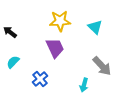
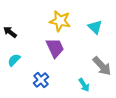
yellow star: rotated 15 degrees clockwise
cyan semicircle: moved 1 px right, 2 px up
blue cross: moved 1 px right, 1 px down
cyan arrow: rotated 48 degrees counterclockwise
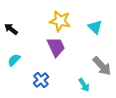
black arrow: moved 1 px right, 3 px up
purple trapezoid: moved 1 px right, 1 px up
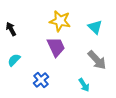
black arrow: rotated 24 degrees clockwise
gray arrow: moved 5 px left, 6 px up
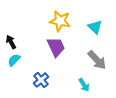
black arrow: moved 13 px down
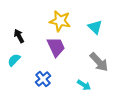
black arrow: moved 8 px right, 6 px up
gray arrow: moved 2 px right, 2 px down
blue cross: moved 2 px right, 1 px up
cyan arrow: rotated 24 degrees counterclockwise
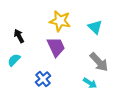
cyan arrow: moved 6 px right, 2 px up
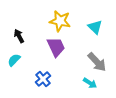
gray arrow: moved 2 px left
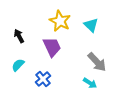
yellow star: rotated 15 degrees clockwise
cyan triangle: moved 4 px left, 2 px up
purple trapezoid: moved 4 px left
cyan semicircle: moved 4 px right, 5 px down
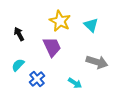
black arrow: moved 2 px up
gray arrow: rotated 30 degrees counterclockwise
blue cross: moved 6 px left
cyan arrow: moved 15 px left
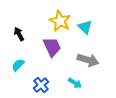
cyan triangle: moved 6 px left, 2 px down
gray arrow: moved 9 px left, 2 px up
blue cross: moved 4 px right, 6 px down
